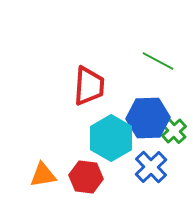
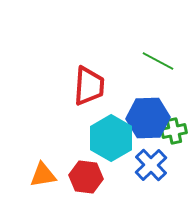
green cross: rotated 30 degrees clockwise
blue cross: moved 2 px up
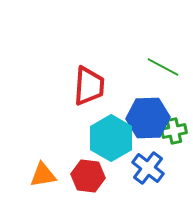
green line: moved 5 px right, 6 px down
blue cross: moved 3 px left, 3 px down; rotated 8 degrees counterclockwise
red hexagon: moved 2 px right, 1 px up
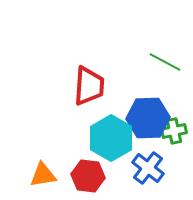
green line: moved 2 px right, 5 px up
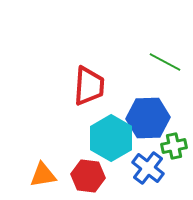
green cross: moved 15 px down
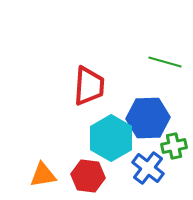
green line: rotated 12 degrees counterclockwise
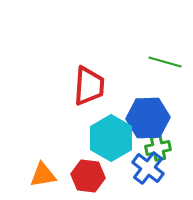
green cross: moved 16 px left, 2 px down
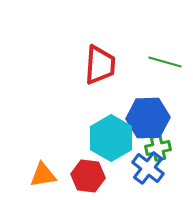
red trapezoid: moved 11 px right, 21 px up
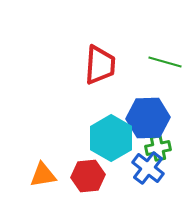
red hexagon: rotated 12 degrees counterclockwise
